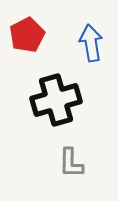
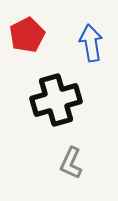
gray L-shape: rotated 24 degrees clockwise
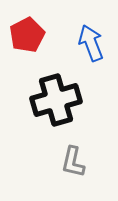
blue arrow: rotated 12 degrees counterclockwise
gray L-shape: moved 2 px right, 1 px up; rotated 12 degrees counterclockwise
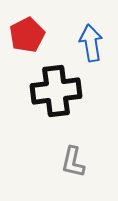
blue arrow: rotated 12 degrees clockwise
black cross: moved 9 px up; rotated 9 degrees clockwise
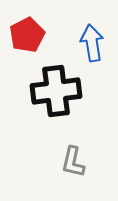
blue arrow: moved 1 px right
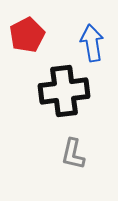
black cross: moved 8 px right
gray L-shape: moved 8 px up
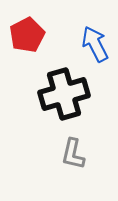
blue arrow: moved 3 px right, 1 px down; rotated 18 degrees counterclockwise
black cross: moved 3 px down; rotated 9 degrees counterclockwise
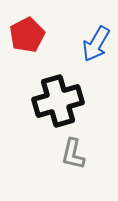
blue arrow: moved 1 px right; rotated 123 degrees counterclockwise
black cross: moved 6 px left, 7 px down
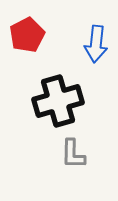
blue arrow: rotated 24 degrees counterclockwise
gray L-shape: rotated 12 degrees counterclockwise
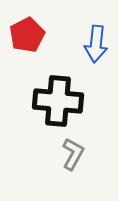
black cross: rotated 21 degrees clockwise
gray L-shape: rotated 152 degrees counterclockwise
